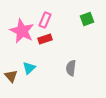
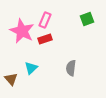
cyan triangle: moved 2 px right
brown triangle: moved 3 px down
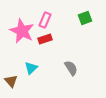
green square: moved 2 px left, 1 px up
gray semicircle: rotated 140 degrees clockwise
brown triangle: moved 2 px down
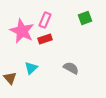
gray semicircle: rotated 28 degrees counterclockwise
brown triangle: moved 1 px left, 3 px up
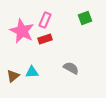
cyan triangle: moved 1 px right, 4 px down; rotated 40 degrees clockwise
brown triangle: moved 3 px right, 2 px up; rotated 32 degrees clockwise
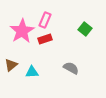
green square: moved 11 px down; rotated 32 degrees counterclockwise
pink star: rotated 15 degrees clockwise
brown triangle: moved 2 px left, 11 px up
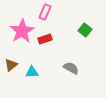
pink rectangle: moved 8 px up
green square: moved 1 px down
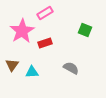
pink rectangle: moved 1 px down; rotated 35 degrees clockwise
green square: rotated 16 degrees counterclockwise
red rectangle: moved 4 px down
brown triangle: moved 1 px right; rotated 16 degrees counterclockwise
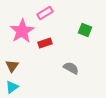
brown triangle: moved 1 px down
cyan triangle: moved 20 px left, 15 px down; rotated 32 degrees counterclockwise
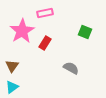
pink rectangle: rotated 21 degrees clockwise
green square: moved 2 px down
red rectangle: rotated 40 degrees counterclockwise
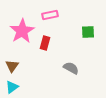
pink rectangle: moved 5 px right, 2 px down
green square: moved 3 px right; rotated 24 degrees counterclockwise
red rectangle: rotated 16 degrees counterclockwise
